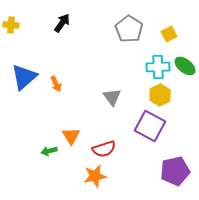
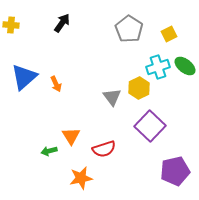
cyan cross: rotated 15 degrees counterclockwise
yellow hexagon: moved 21 px left, 7 px up
purple square: rotated 16 degrees clockwise
orange star: moved 14 px left, 2 px down
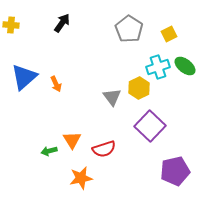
orange triangle: moved 1 px right, 4 px down
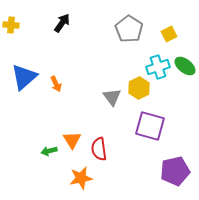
purple square: rotated 28 degrees counterclockwise
red semicircle: moved 5 px left; rotated 100 degrees clockwise
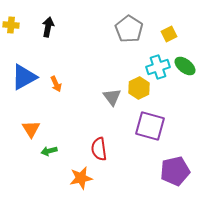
black arrow: moved 14 px left, 4 px down; rotated 24 degrees counterclockwise
blue triangle: rotated 12 degrees clockwise
orange triangle: moved 41 px left, 11 px up
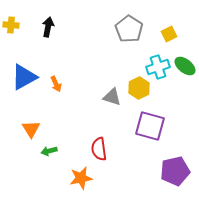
gray triangle: rotated 36 degrees counterclockwise
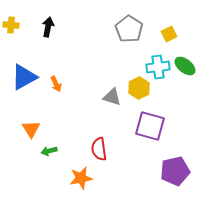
cyan cross: rotated 10 degrees clockwise
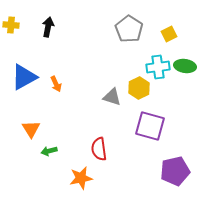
green ellipse: rotated 30 degrees counterclockwise
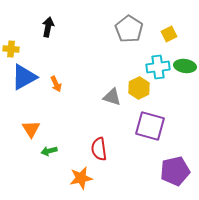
yellow cross: moved 24 px down
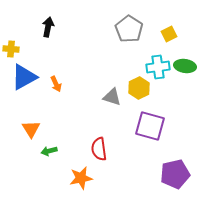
purple pentagon: moved 3 px down
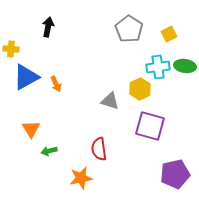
blue triangle: moved 2 px right
yellow hexagon: moved 1 px right, 1 px down
gray triangle: moved 2 px left, 4 px down
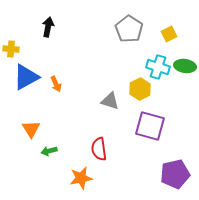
cyan cross: rotated 25 degrees clockwise
